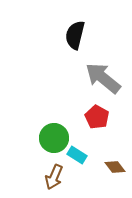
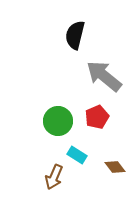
gray arrow: moved 1 px right, 2 px up
red pentagon: rotated 20 degrees clockwise
green circle: moved 4 px right, 17 px up
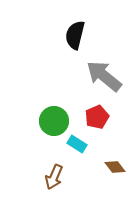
green circle: moved 4 px left
cyan rectangle: moved 11 px up
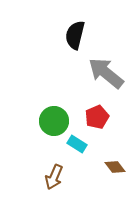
gray arrow: moved 2 px right, 3 px up
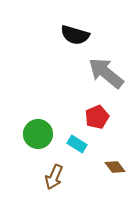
black semicircle: rotated 88 degrees counterclockwise
green circle: moved 16 px left, 13 px down
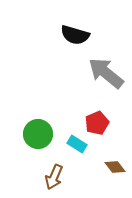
red pentagon: moved 6 px down
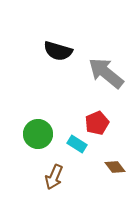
black semicircle: moved 17 px left, 16 px down
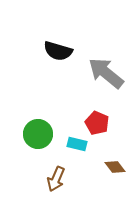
red pentagon: rotated 25 degrees counterclockwise
cyan rectangle: rotated 18 degrees counterclockwise
brown arrow: moved 2 px right, 2 px down
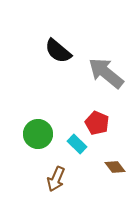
black semicircle: rotated 24 degrees clockwise
cyan rectangle: rotated 30 degrees clockwise
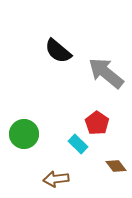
red pentagon: rotated 10 degrees clockwise
green circle: moved 14 px left
cyan rectangle: moved 1 px right
brown diamond: moved 1 px right, 1 px up
brown arrow: rotated 60 degrees clockwise
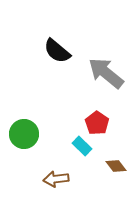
black semicircle: moved 1 px left
cyan rectangle: moved 4 px right, 2 px down
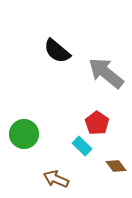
brown arrow: rotated 30 degrees clockwise
